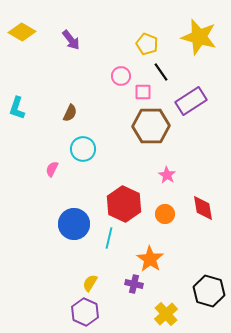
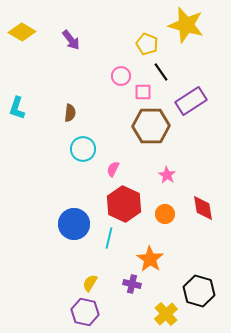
yellow star: moved 13 px left, 12 px up
brown semicircle: rotated 18 degrees counterclockwise
pink semicircle: moved 61 px right
purple cross: moved 2 px left
black hexagon: moved 10 px left
purple hexagon: rotated 12 degrees counterclockwise
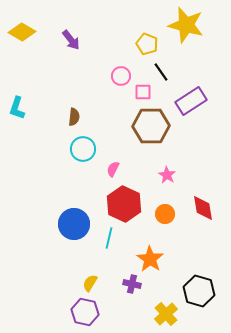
brown semicircle: moved 4 px right, 4 px down
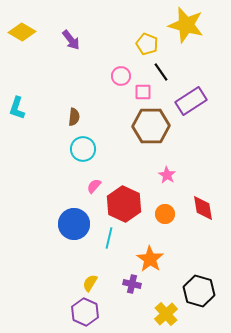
pink semicircle: moved 19 px left, 17 px down; rotated 14 degrees clockwise
purple hexagon: rotated 12 degrees clockwise
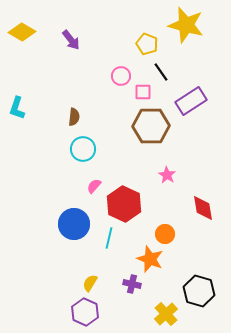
orange circle: moved 20 px down
orange star: rotated 12 degrees counterclockwise
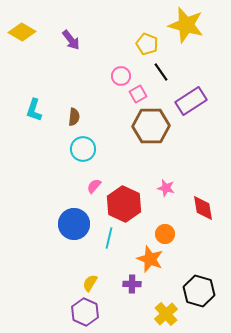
pink square: moved 5 px left, 2 px down; rotated 30 degrees counterclockwise
cyan L-shape: moved 17 px right, 2 px down
pink star: moved 1 px left, 13 px down; rotated 18 degrees counterclockwise
purple cross: rotated 12 degrees counterclockwise
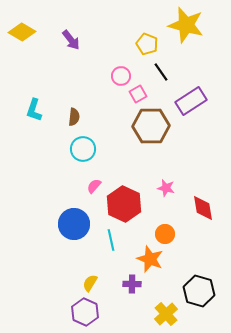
cyan line: moved 2 px right, 2 px down; rotated 25 degrees counterclockwise
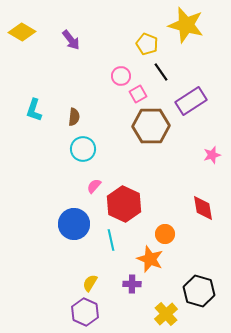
pink star: moved 46 px right, 33 px up; rotated 30 degrees counterclockwise
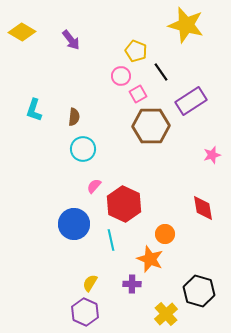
yellow pentagon: moved 11 px left, 7 px down
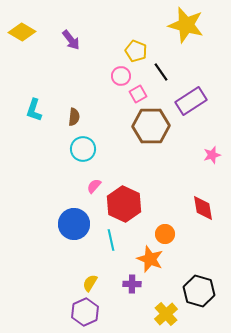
purple hexagon: rotated 12 degrees clockwise
